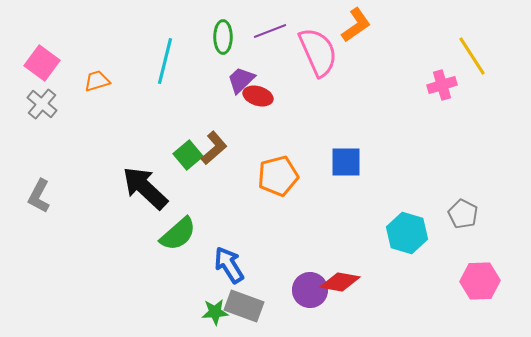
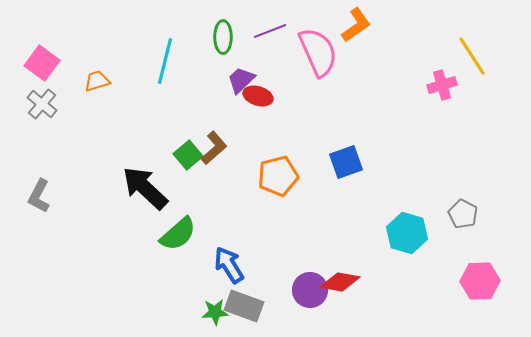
blue square: rotated 20 degrees counterclockwise
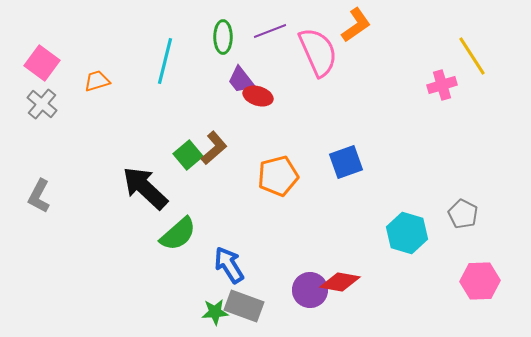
purple trapezoid: rotated 84 degrees counterclockwise
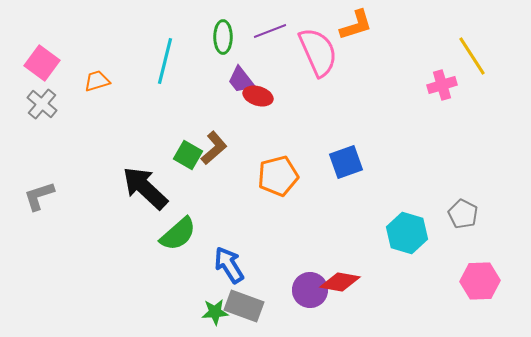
orange L-shape: rotated 18 degrees clockwise
green square: rotated 20 degrees counterclockwise
gray L-shape: rotated 44 degrees clockwise
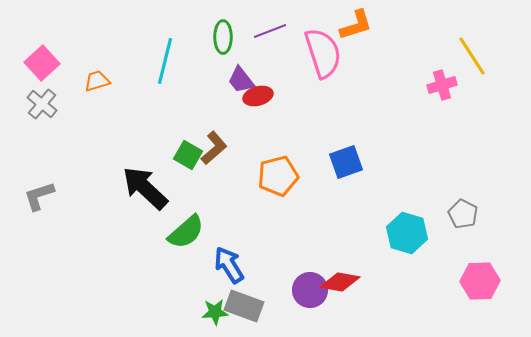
pink semicircle: moved 5 px right, 1 px down; rotated 6 degrees clockwise
pink square: rotated 12 degrees clockwise
red ellipse: rotated 32 degrees counterclockwise
green semicircle: moved 8 px right, 2 px up
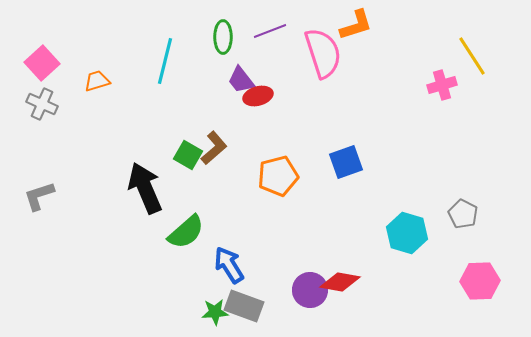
gray cross: rotated 16 degrees counterclockwise
black arrow: rotated 24 degrees clockwise
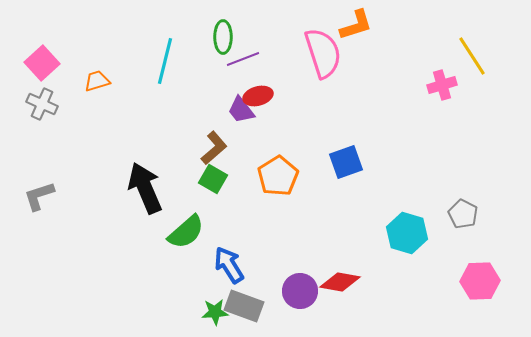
purple line: moved 27 px left, 28 px down
purple trapezoid: moved 30 px down
green square: moved 25 px right, 24 px down
orange pentagon: rotated 18 degrees counterclockwise
purple circle: moved 10 px left, 1 px down
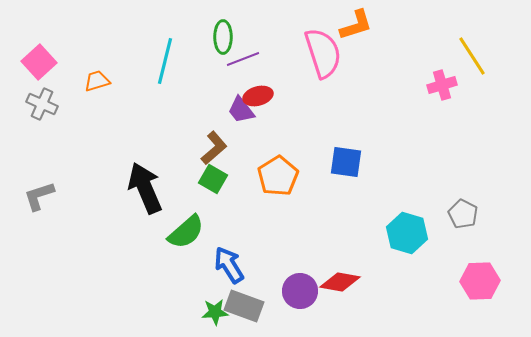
pink square: moved 3 px left, 1 px up
blue square: rotated 28 degrees clockwise
